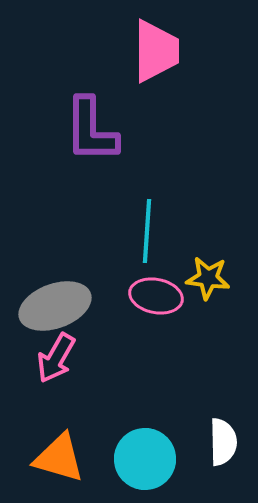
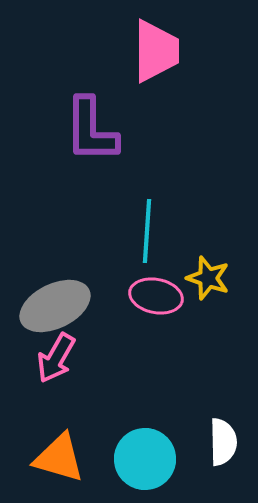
yellow star: rotated 12 degrees clockwise
gray ellipse: rotated 6 degrees counterclockwise
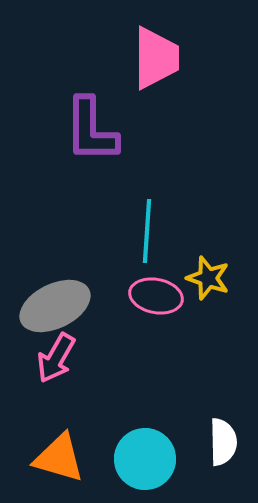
pink trapezoid: moved 7 px down
